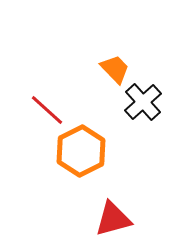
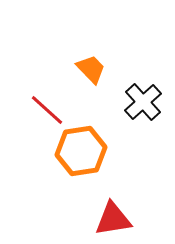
orange trapezoid: moved 24 px left
orange hexagon: rotated 18 degrees clockwise
red triangle: rotated 6 degrees clockwise
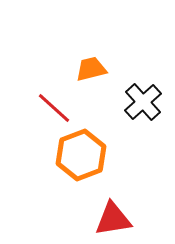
orange trapezoid: rotated 60 degrees counterclockwise
red line: moved 7 px right, 2 px up
orange hexagon: moved 4 px down; rotated 12 degrees counterclockwise
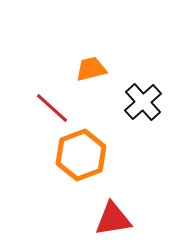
red line: moved 2 px left
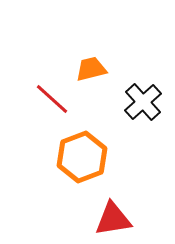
red line: moved 9 px up
orange hexagon: moved 1 px right, 2 px down
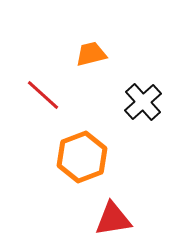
orange trapezoid: moved 15 px up
red line: moved 9 px left, 4 px up
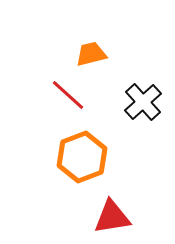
red line: moved 25 px right
red triangle: moved 1 px left, 2 px up
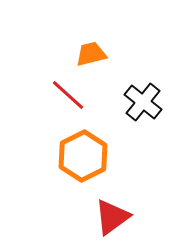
black cross: rotated 9 degrees counterclockwise
orange hexagon: moved 1 px right, 1 px up; rotated 6 degrees counterclockwise
red triangle: rotated 27 degrees counterclockwise
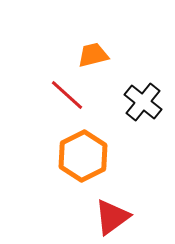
orange trapezoid: moved 2 px right, 1 px down
red line: moved 1 px left
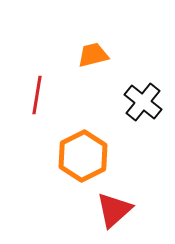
red line: moved 30 px left; rotated 57 degrees clockwise
red triangle: moved 2 px right, 7 px up; rotated 6 degrees counterclockwise
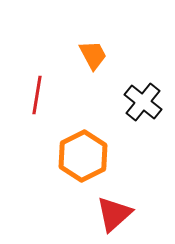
orange trapezoid: rotated 76 degrees clockwise
red triangle: moved 4 px down
